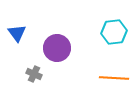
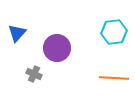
blue triangle: rotated 18 degrees clockwise
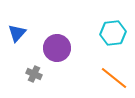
cyan hexagon: moved 1 px left, 1 px down
orange line: rotated 36 degrees clockwise
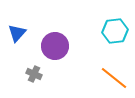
cyan hexagon: moved 2 px right, 2 px up
purple circle: moved 2 px left, 2 px up
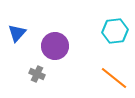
gray cross: moved 3 px right
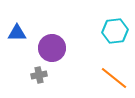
blue triangle: rotated 48 degrees clockwise
purple circle: moved 3 px left, 2 px down
gray cross: moved 2 px right, 1 px down; rotated 35 degrees counterclockwise
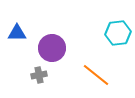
cyan hexagon: moved 3 px right, 2 px down
orange line: moved 18 px left, 3 px up
